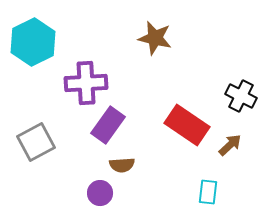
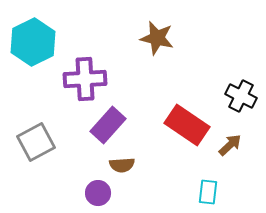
brown star: moved 2 px right
purple cross: moved 1 px left, 4 px up
purple rectangle: rotated 6 degrees clockwise
purple circle: moved 2 px left
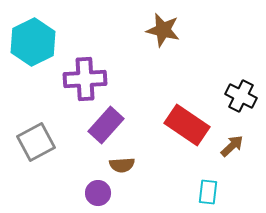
brown star: moved 6 px right, 8 px up
purple rectangle: moved 2 px left
brown arrow: moved 2 px right, 1 px down
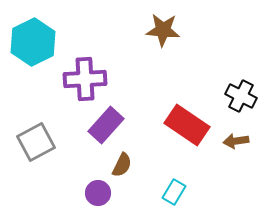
brown star: rotated 8 degrees counterclockwise
brown arrow: moved 4 px right, 5 px up; rotated 145 degrees counterclockwise
brown semicircle: rotated 60 degrees counterclockwise
cyan rectangle: moved 34 px left; rotated 25 degrees clockwise
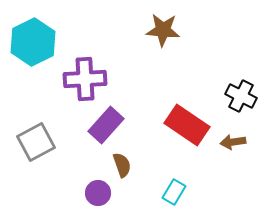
brown arrow: moved 3 px left, 1 px down
brown semicircle: rotated 45 degrees counterclockwise
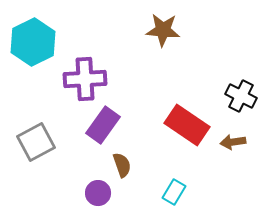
purple rectangle: moved 3 px left; rotated 6 degrees counterclockwise
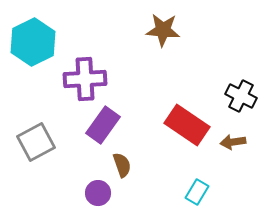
cyan rectangle: moved 23 px right
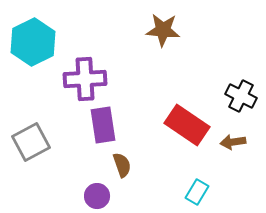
purple rectangle: rotated 45 degrees counterclockwise
gray square: moved 5 px left
purple circle: moved 1 px left, 3 px down
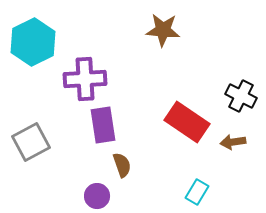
red rectangle: moved 3 px up
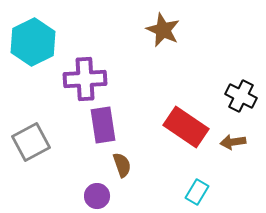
brown star: rotated 20 degrees clockwise
red rectangle: moved 1 px left, 5 px down
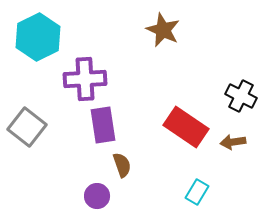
cyan hexagon: moved 5 px right, 5 px up
gray square: moved 4 px left, 15 px up; rotated 24 degrees counterclockwise
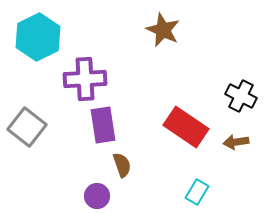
brown arrow: moved 3 px right
